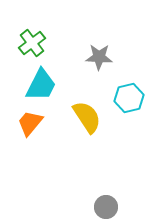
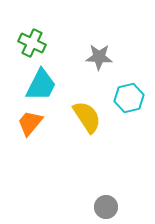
green cross: rotated 28 degrees counterclockwise
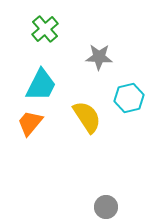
green cross: moved 13 px right, 14 px up; rotated 24 degrees clockwise
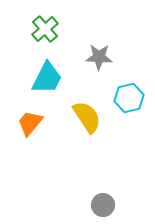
cyan trapezoid: moved 6 px right, 7 px up
gray circle: moved 3 px left, 2 px up
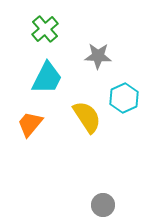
gray star: moved 1 px left, 1 px up
cyan hexagon: moved 5 px left; rotated 12 degrees counterclockwise
orange trapezoid: moved 1 px down
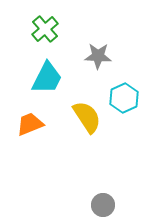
orange trapezoid: rotated 28 degrees clockwise
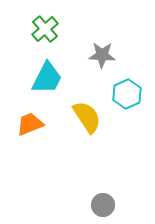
gray star: moved 4 px right, 1 px up
cyan hexagon: moved 3 px right, 4 px up
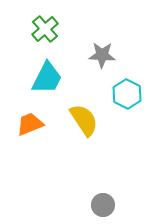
cyan hexagon: rotated 8 degrees counterclockwise
yellow semicircle: moved 3 px left, 3 px down
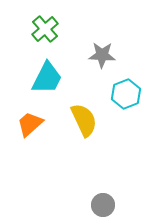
cyan hexagon: moved 1 px left; rotated 12 degrees clockwise
yellow semicircle: rotated 8 degrees clockwise
orange trapezoid: rotated 20 degrees counterclockwise
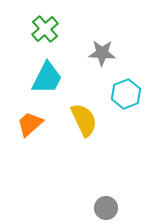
gray star: moved 2 px up
gray circle: moved 3 px right, 3 px down
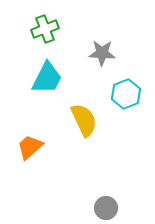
green cross: rotated 20 degrees clockwise
orange trapezoid: moved 23 px down
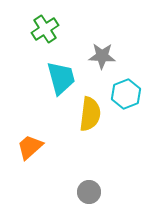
green cross: rotated 12 degrees counterclockwise
gray star: moved 3 px down
cyan trapezoid: moved 14 px right; rotated 42 degrees counterclockwise
yellow semicircle: moved 6 px right, 6 px up; rotated 32 degrees clockwise
gray circle: moved 17 px left, 16 px up
